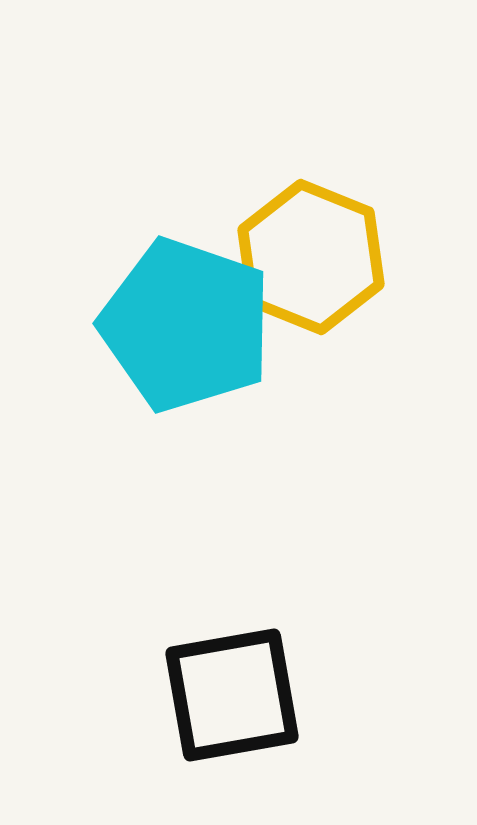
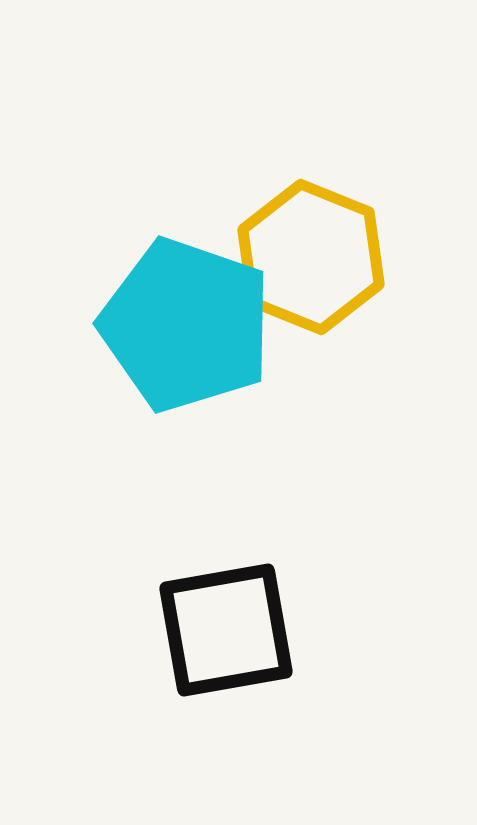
black square: moved 6 px left, 65 px up
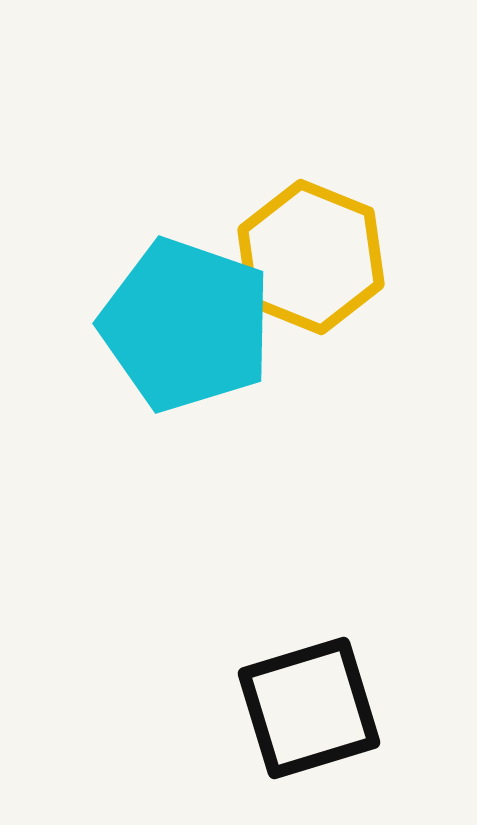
black square: moved 83 px right, 78 px down; rotated 7 degrees counterclockwise
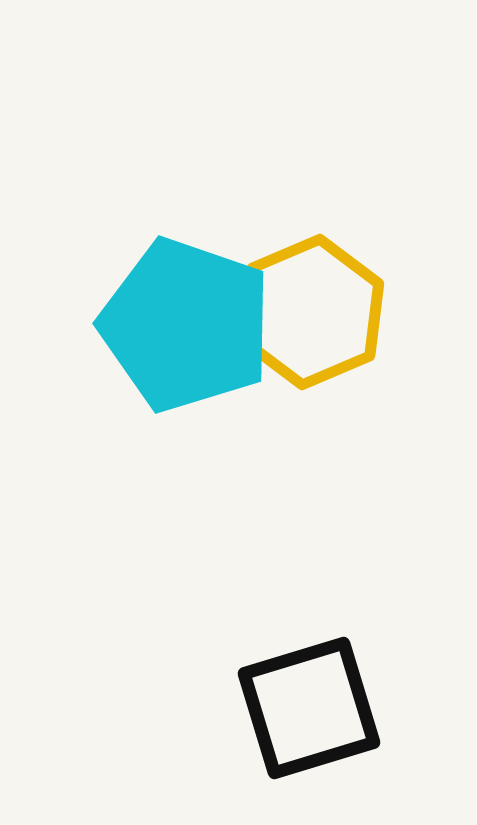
yellow hexagon: moved 55 px down; rotated 15 degrees clockwise
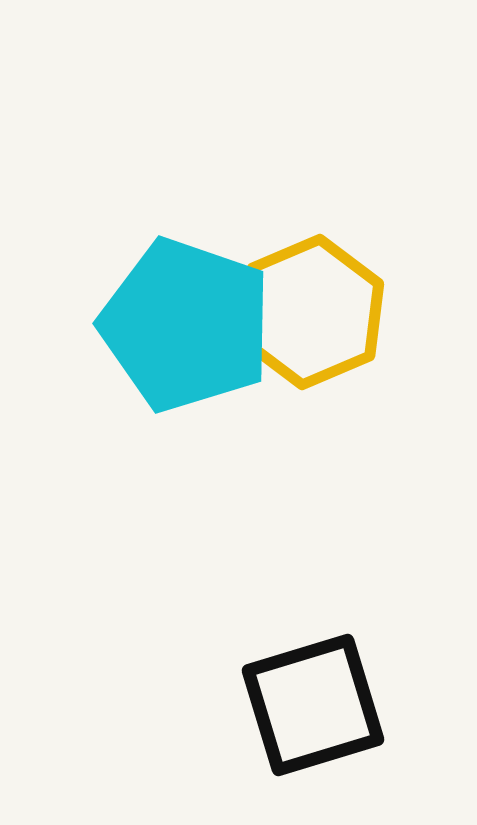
black square: moved 4 px right, 3 px up
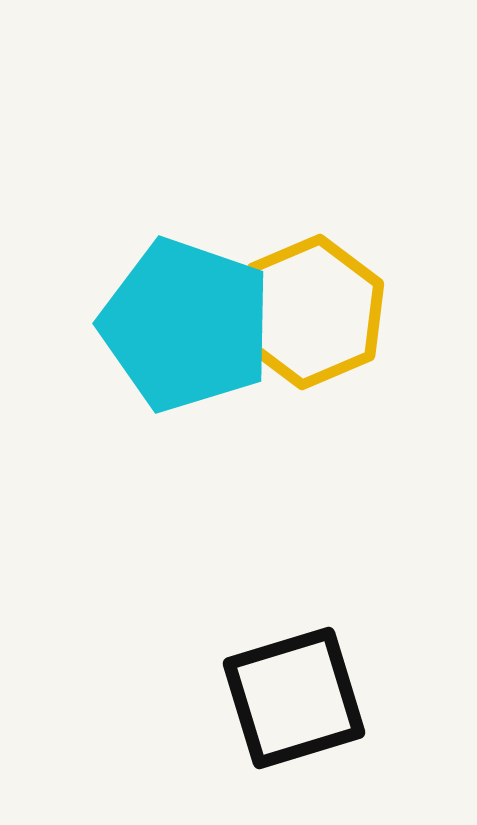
black square: moved 19 px left, 7 px up
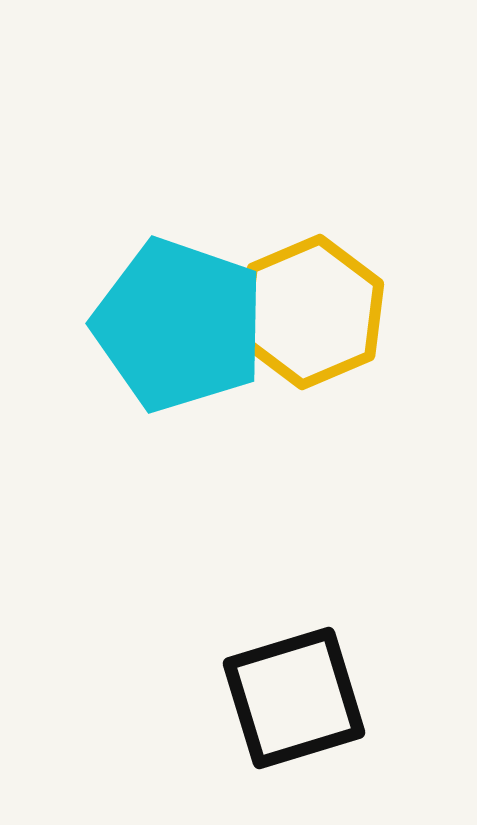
cyan pentagon: moved 7 px left
